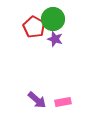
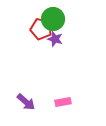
red pentagon: moved 7 px right, 2 px down; rotated 15 degrees counterclockwise
purple arrow: moved 11 px left, 2 px down
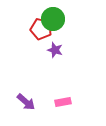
purple star: moved 11 px down
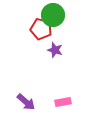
green circle: moved 4 px up
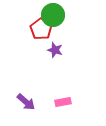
red pentagon: rotated 20 degrees clockwise
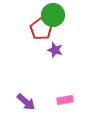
pink rectangle: moved 2 px right, 2 px up
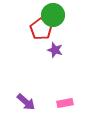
pink rectangle: moved 3 px down
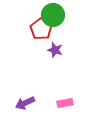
purple arrow: moved 1 px left, 1 px down; rotated 114 degrees clockwise
